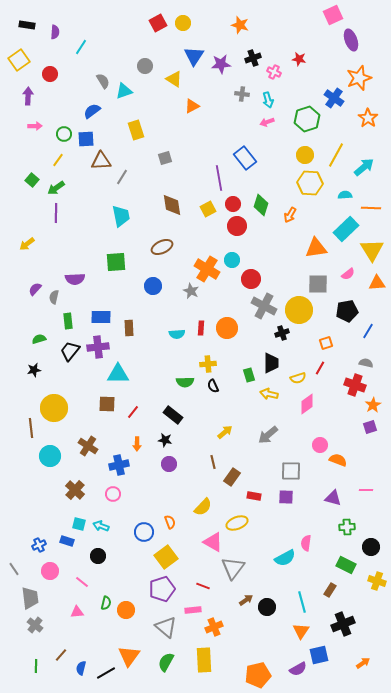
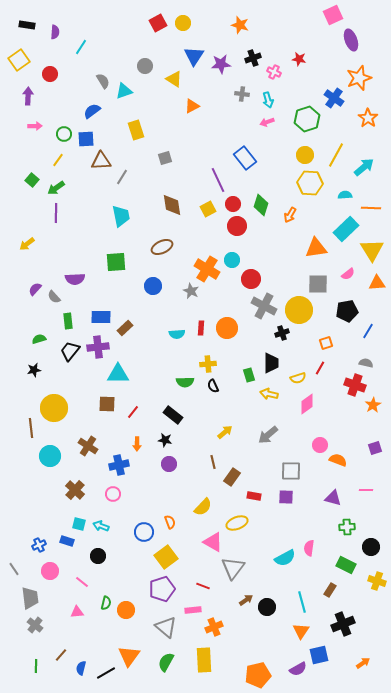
purple line at (219, 178): moved 1 px left, 2 px down; rotated 15 degrees counterclockwise
gray semicircle at (54, 297): rotated 56 degrees counterclockwise
brown rectangle at (129, 328): moved 4 px left; rotated 49 degrees clockwise
purple square at (370, 427): moved 5 px right, 21 px down
pink semicircle at (306, 543): moved 3 px right, 5 px down
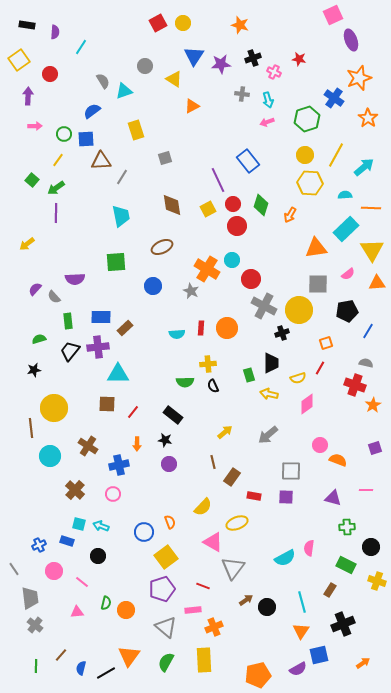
blue rectangle at (245, 158): moved 3 px right, 3 px down
pink circle at (50, 571): moved 4 px right
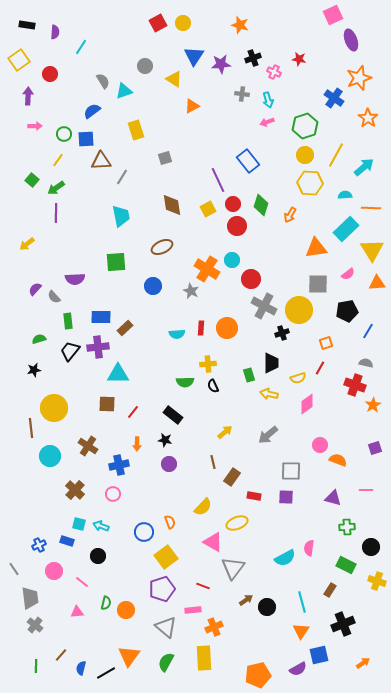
green hexagon at (307, 119): moved 2 px left, 7 px down
yellow rectangle at (204, 660): moved 2 px up
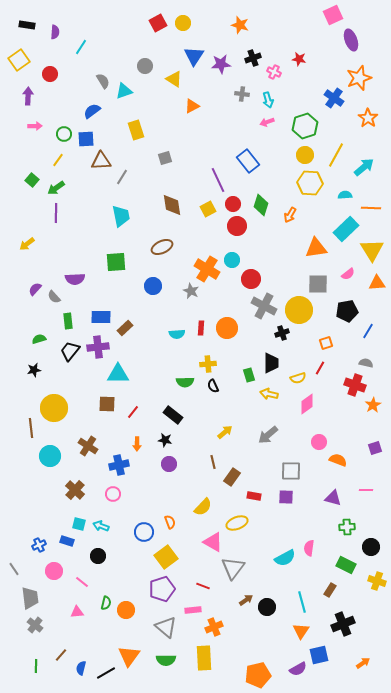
pink circle at (320, 445): moved 1 px left, 3 px up
green semicircle at (166, 662): moved 2 px up; rotated 120 degrees counterclockwise
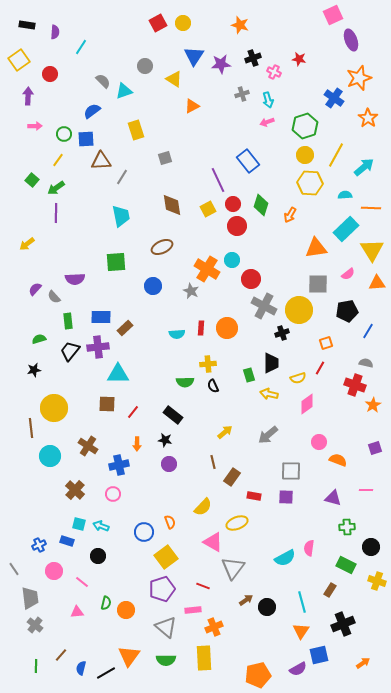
gray semicircle at (103, 81): rotated 14 degrees counterclockwise
gray cross at (242, 94): rotated 24 degrees counterclockwise
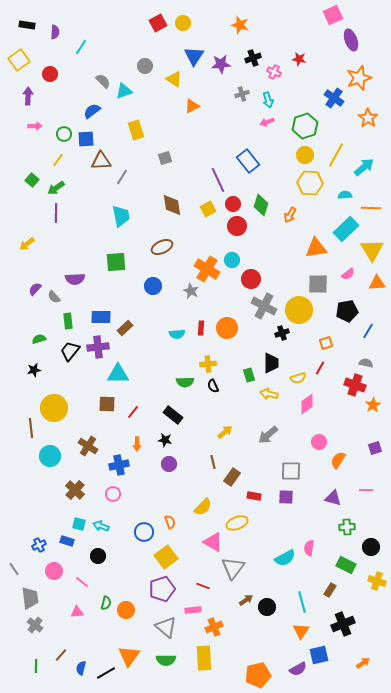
orange semicircle at (338, 460): rotated 78 degrees counterclockwise
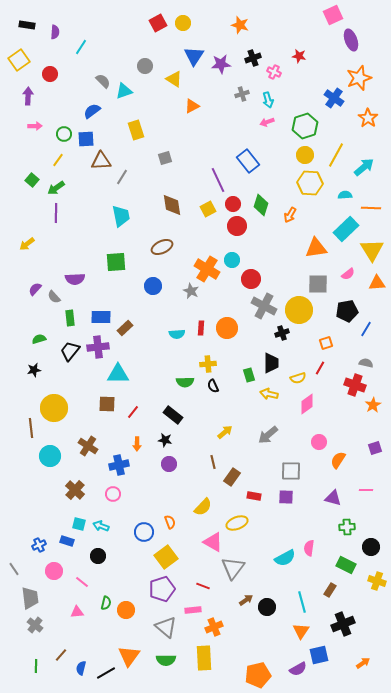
red star at (299, 59): moved 3 px up
green rectangle at (68, 321): moved 2 px right, 3 px up
blue line at (368, 331): moved 2 px left, 2 px up
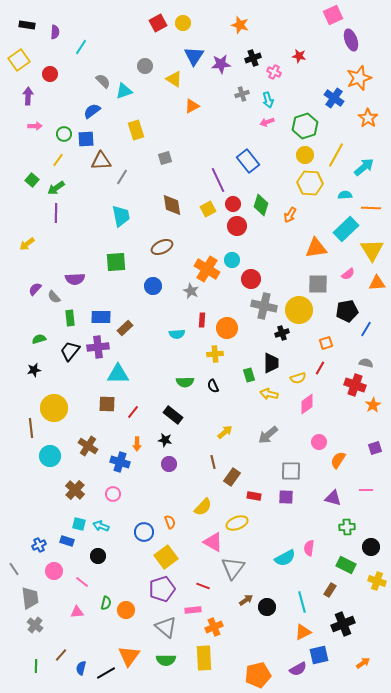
gray cross at (264, 306): rotated 15 degrees counterclockwise
red rectangle at (201, 328): moved 1 px right, 8 px up
yellow cross at (208, 364): moved 7 px right, 10 px up
blue cross at (119, 465): moved 1 px right, 3 px up; rotated 30 degrees clockwise
orange triangle at (301, 631): moved 2 px right, 1 px down; rotated 30 degrees clockwise
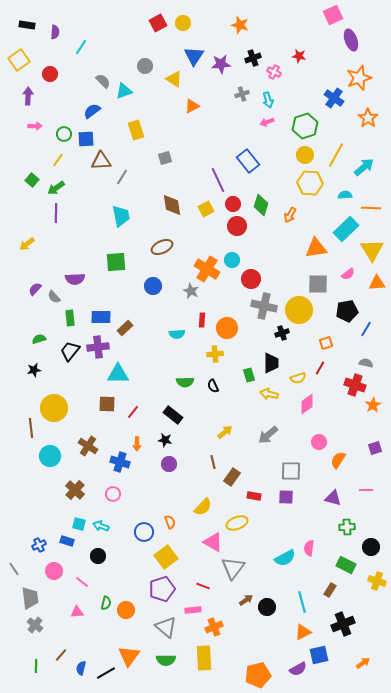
yellow square at (208, 209): moved 2 px left
